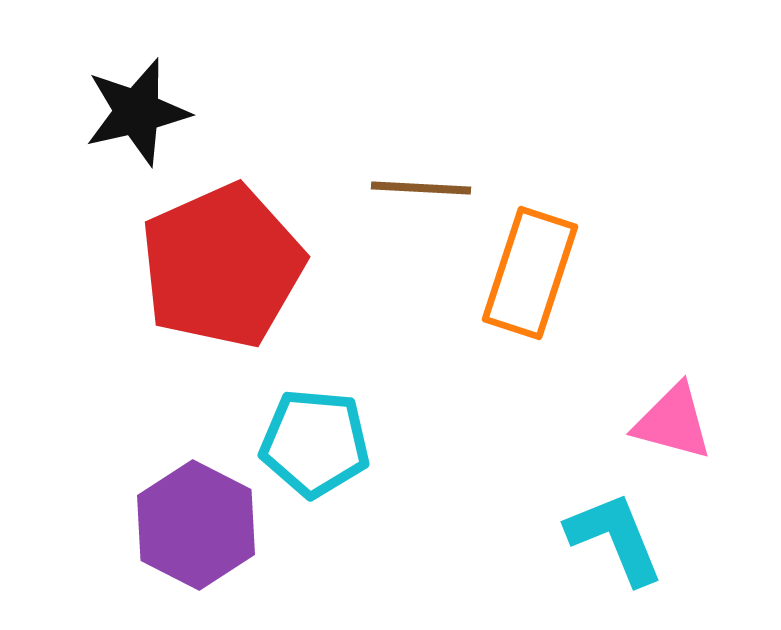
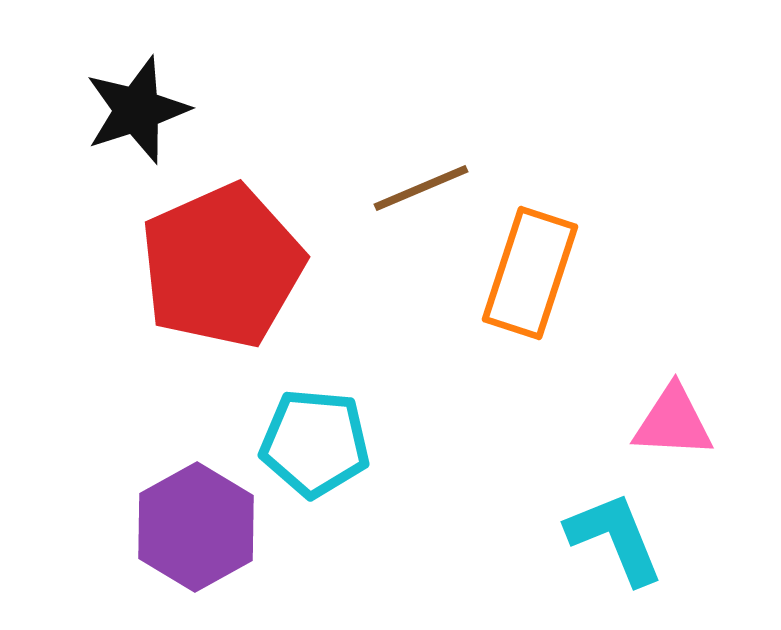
black star: moved 2 px up; rotated 5 degrees counterclockwise
brown line: rotated 26 degrees counterclockwise
pink triangle: rotated 12 degrees counterclockwise
purple hexagon: moved 2 px down; rotated 4 degrees clockwise
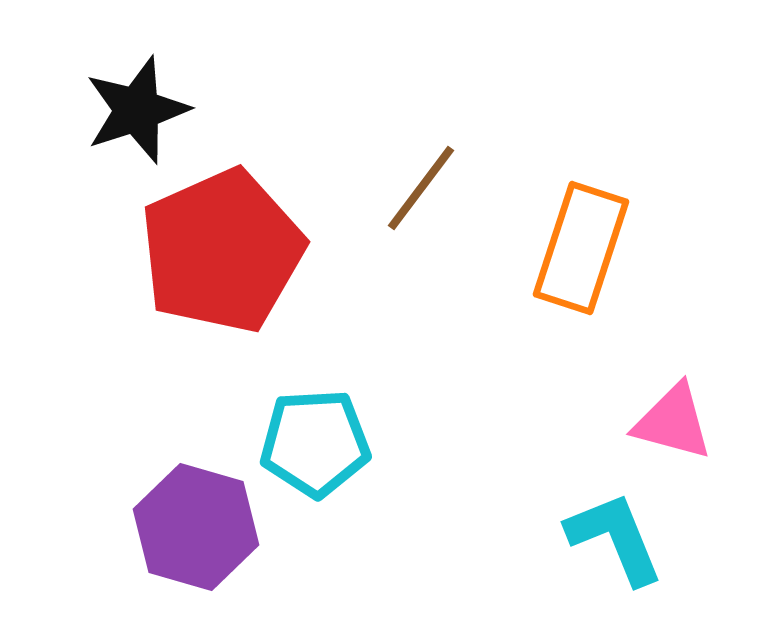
brown line: rotated 30 degrees counterclockwise
red pentagon: moved 15 px up
orange rectangle: moved 51 px right, 25 px up
pink triangle: rotated 12 degrees clockwise
cyan pentagon: rotated 8 degrees counterclockwise
purple hexagon: rotated 15 degrees counterclockwise
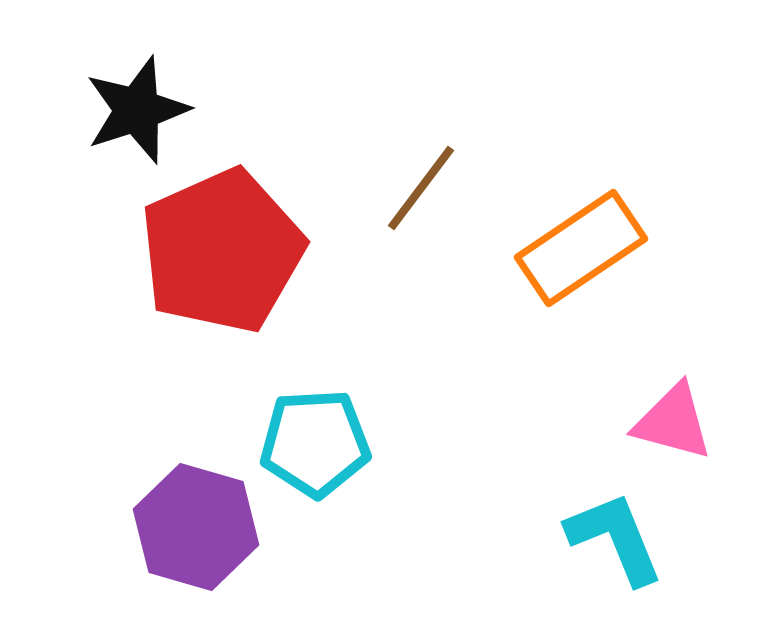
orange rectangle: rotated 38 degrees clockwise
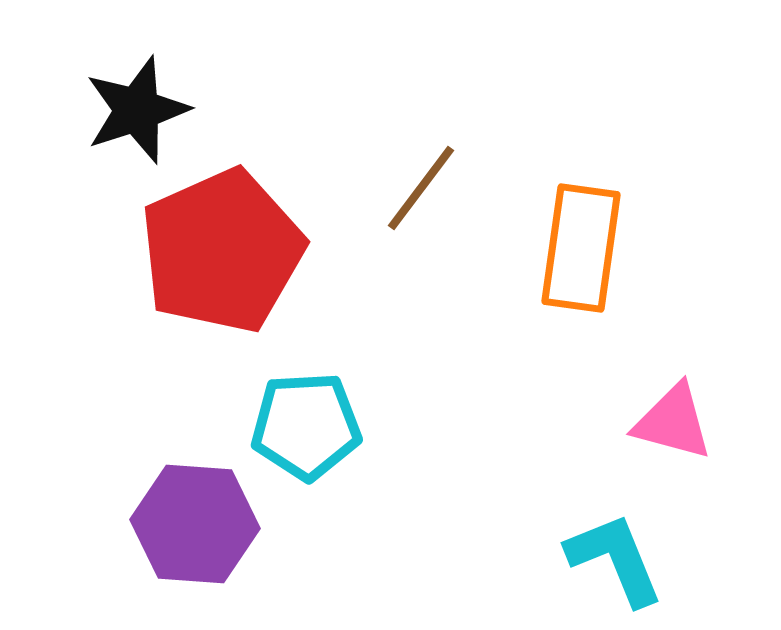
orange rectangle: rotated 48 degrees counterclockwise
cyan pentagon: moved 9 px left, 17 px up
purple hexagon: moved 1 px left, 3 px up; rotated 12 degrees counterclockwise
cyan L-shape: moved 21 px down
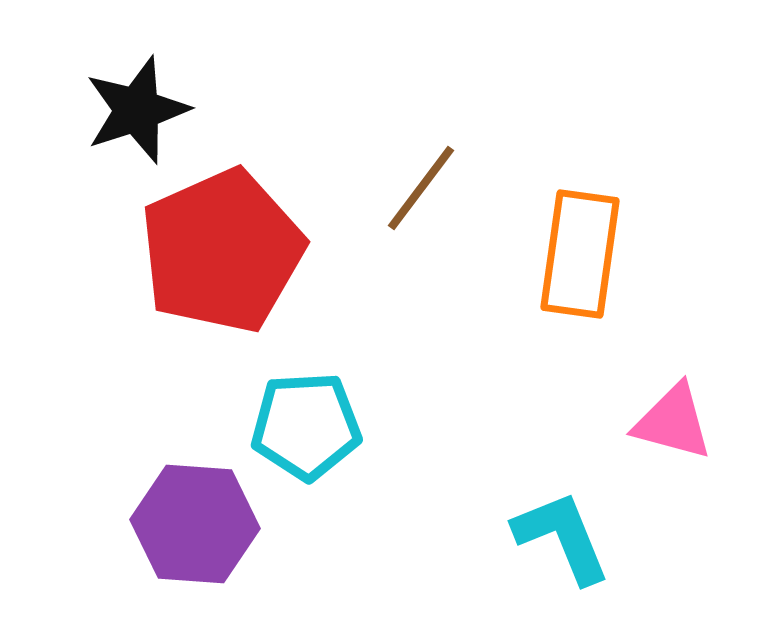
orange rectangle: moved 1 px left, 6 px down
cyan L-shape: moved 53 px left, 22 px up
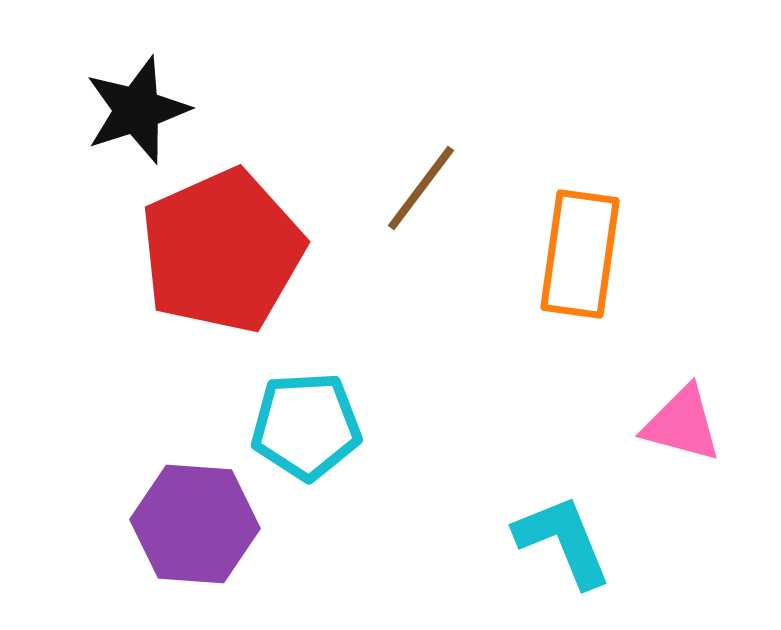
pink triangle: moved 9 px right, 2 px down
cyan L-shape: moved 1 px right, 4 px down
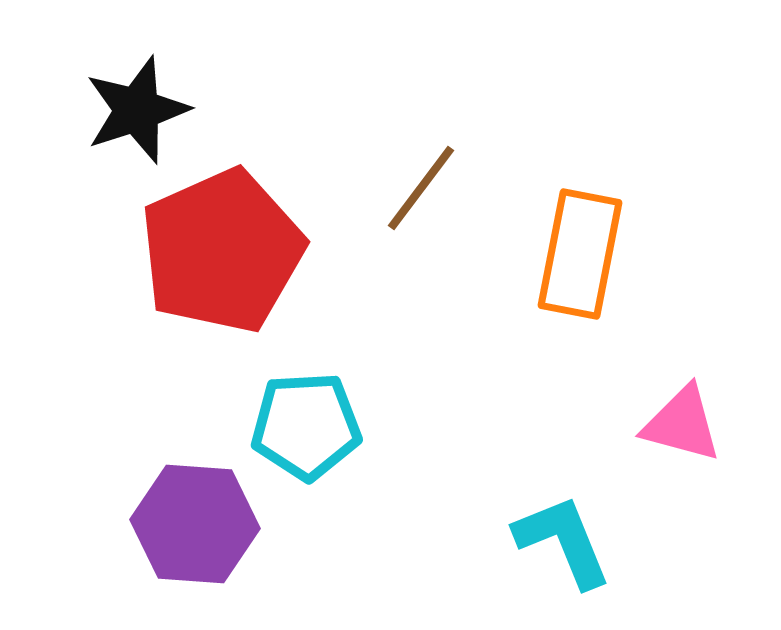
orange rectangle: rotated 3 degrees clockwise
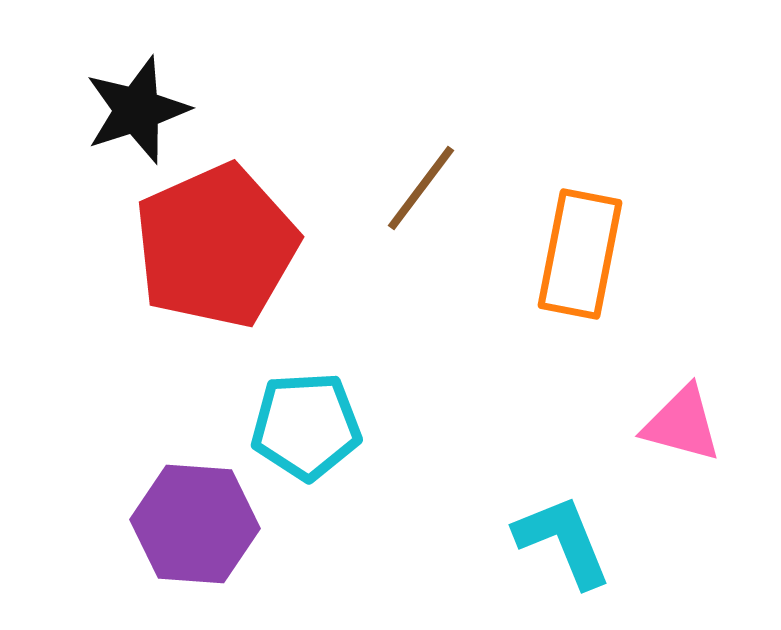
red pentagon: moved 6 px left, 5 px up
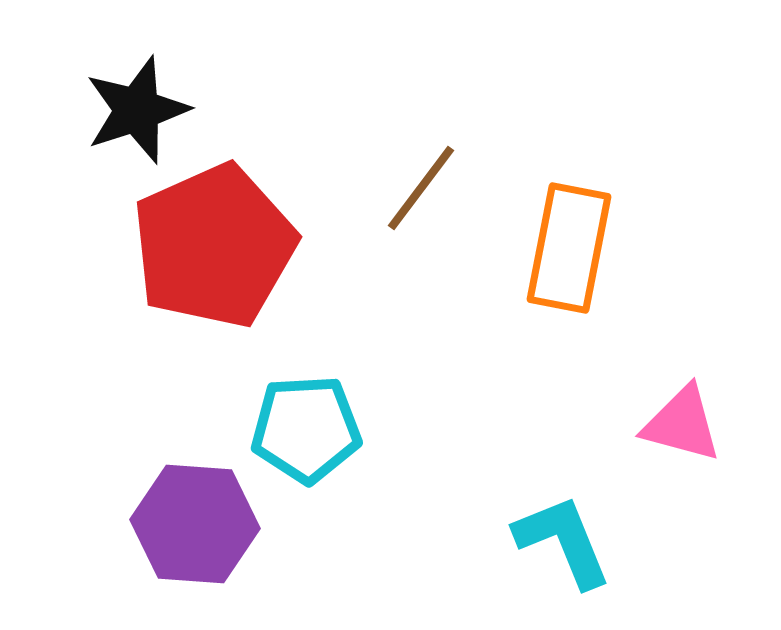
red pentagon: moved 2 px left
orange rectangle: moved 11 px left, 6 px up
cyan pentagon: moved 3 px down
